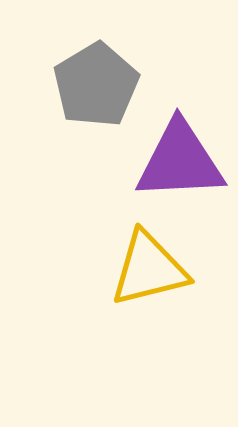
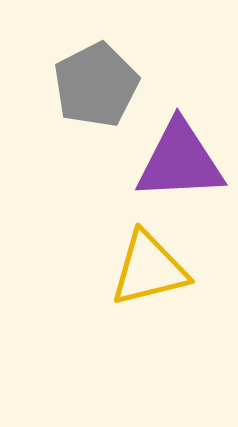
gray pentagon: rotated 4 degrees clockwise
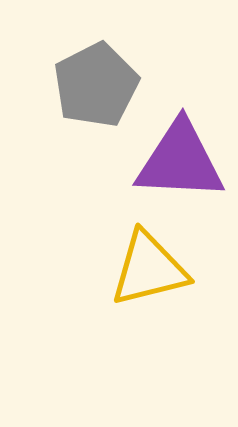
purple triangle: rotated 6 degrees clockwise
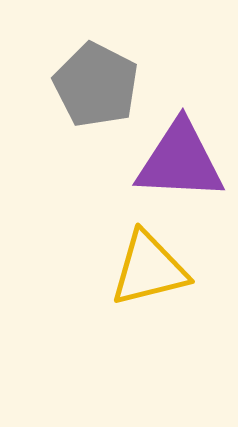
gray pentagon: rotated 18 degrees counterclockwise
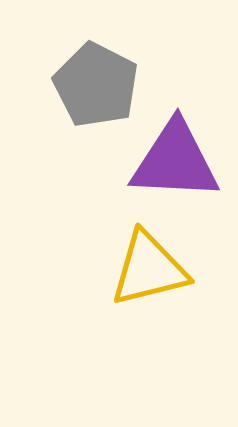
purple triangle: moved 5 px left
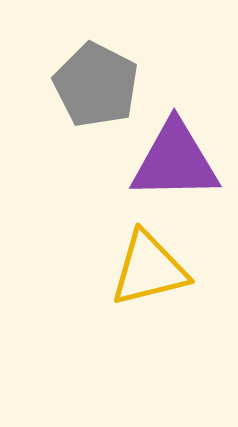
purple triangle: rotated 4 degrees counterclockwise
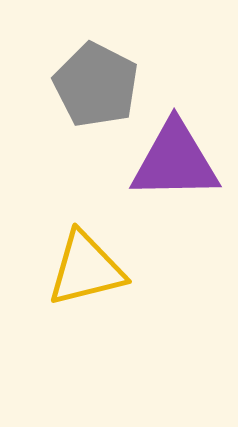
yellow triangle: moved 63 px left
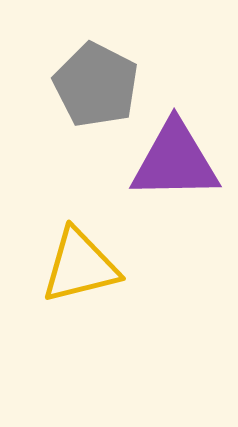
yellow triangle: moved 6 px left, 3 px up
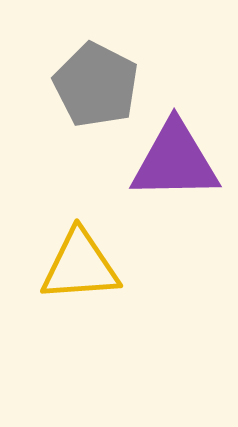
yellow triangle: rotated 10 degrees clockwise
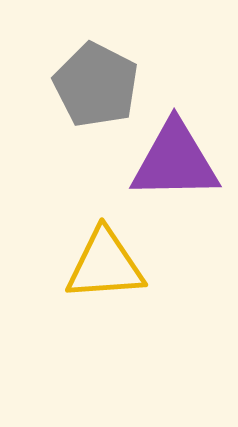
yellow triangle: moved 25 px right, 1 px up
